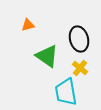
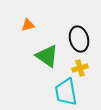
yellow cross: rotated 35 degrees clockwise
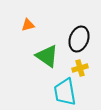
black ellipse: rotated 35 degrees clockwise
cyan trapezoid: moved 1 px left
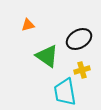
black ellipse: rotated 40 degrees clockwise
yellow cross: moved 2 px right, 2 px down
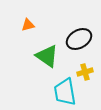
yellow cross: moved 3 px right, 2 px down
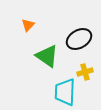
orange triangle: rotated 32 degrees counterclockwise
cyan trapezoid: rotated 12 degrees clockwise
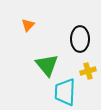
black ellipse: moved 1 px right; rotated 60 degrees counterclockwise
green triangle: moved 9 px down; rotated 15 degrees clockwise
yellow cross: moved 3 px right, 1 px up
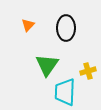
black ellipse: moved 14 px left, 11 px up
green triangle: rotated 15 degrees clockwise
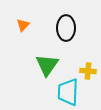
orange triangle: moved 5 px left
yellow cross: rotated 21 degrees clockwise
cyan trapezoid: moved 3 px right
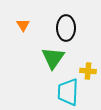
orange triangle: rotated 16 degrees counterclockwise
green triangle: moved 6 px right, 7 px up
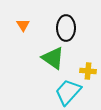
green triangle: rotated 30 degrees counterclockwise
cyan trapezoid: rotated 40 degrees clockwise
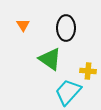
green triangle: moved 3 px left, 1 px down
